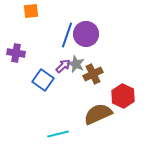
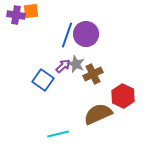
purple cross: moved 38 px up
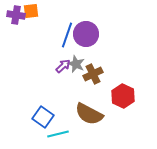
blue square: moved 37 px down
brown semicircle: moved 9 px left; rotated 128 degrees counterclockwise
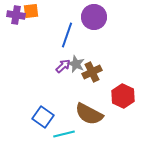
purple circle: moved 8 px right, 17 px up
brown cross: moved 1 px left, 2 px up
cyan line: moved 6 px right
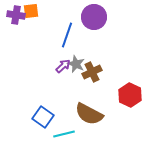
red hexagon: moved 7 px right, 1 px up
